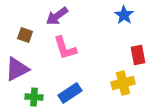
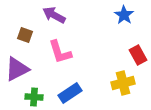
purple arrow: moved 3 px left, 1 px up; rotated 65 degrees clockwise
pink L-shape: moved 5 px left, 4 px down
red rectangle: rotated 18 degrees counterclockwise
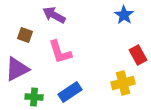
blue rectangle: moved 1 px up
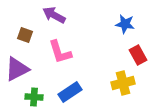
blue star: moved 1 px right, 9 px down; rotated 24 degrees counterclockwise
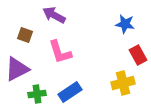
green cross: moved 3 px right, 3 px up; rotated 12 degrees counterclockwise
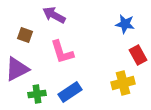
pink L-shape: moved 2 px right
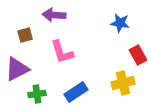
purple arrow: rotated 25 degrees counterclockwise
blue star: moved 5 px left, 1 px up
brown square: rotated 35 degrees counterclockwise
blue rectangle: moved 6 px right
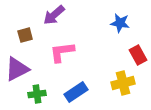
purple arrow: rotated 45 degrees counterclockwise
pink L-shape: rotated 100 degrees clockwise
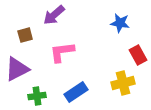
green cross: moved 2 px down
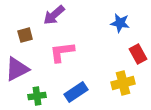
red rectangle: moved 1 px up
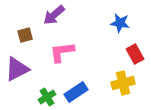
red rectangle: moved 3 px left
green cross: moved 10 px right, 1 px down; rotated 24 degrees counterclockwise
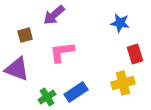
red rectangle: rotated 12 degrees clockwise
purple triangle: rotated 48 degrees clockwise
